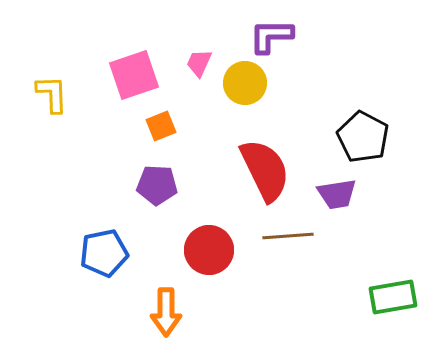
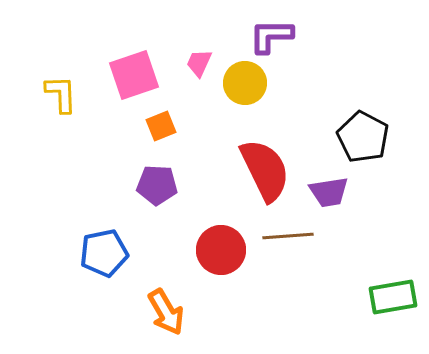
yellow L-shape: moved 9 px right
purple trapezoid: moved 8 px left, 2 px up
red circle: moved 12 px right
orange arrow: rotated 30 degrees counterclockwise
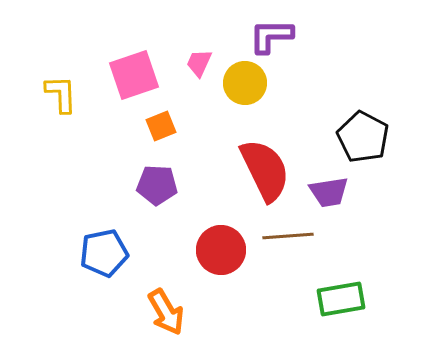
green rectangle: moved 52 px left, 2 px down
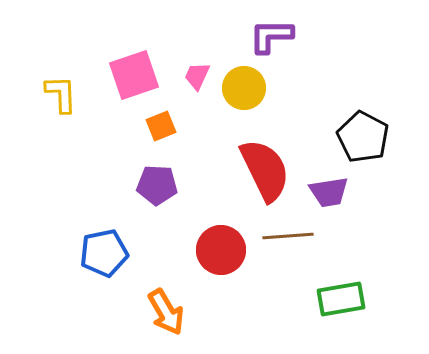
pink trapezoid: moved 2 px left, 13 px down
yellow circle: moved 1 px left, 5 px down
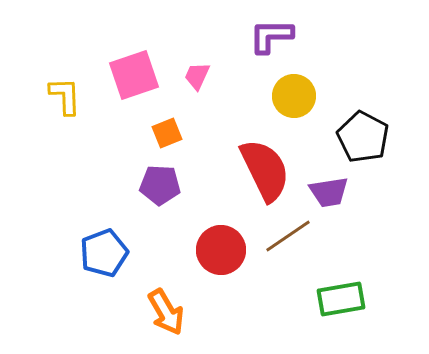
yellow circle: moved 50 px right, 8 px down
yellow L-shape: moved 4 px right, 2 px down
orange square: moved 6 px right, 7 px down
purple pentagon: moved 3 px right
brown line: rotated 30 degrees counterclockwise
blue pentagon: rotated 9 degrees counterclockwise
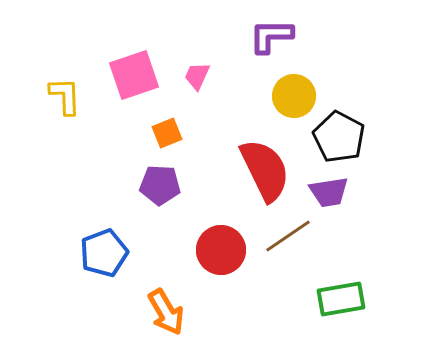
black pentagon: moved 24 px left
